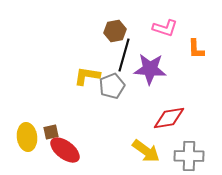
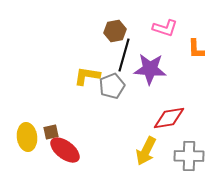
yellow arrow: rotated 80 degrees clockwise
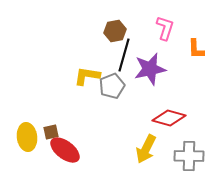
pink L-shape: rotated 90 degrees counterclockwise
purple star: rotated 16 degrees counterclockwise
red diamond: rotated 24 degrees clockwise
yellow arrow: moved 2 px up
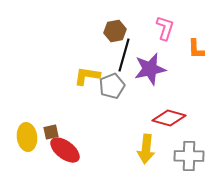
yellow arrow: rotated 20 degrees counterclockwise
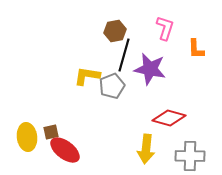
purple star: rotated 24 degrees clockwise
gray cross: moved 1 px right
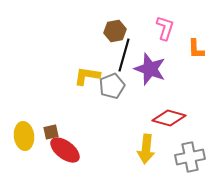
purple star: rotated 8 degrees clockwise
yellow ellipse: moved 3 px left, 1 px up
gray cross: moved 1 px down; rotated 12 degrees counterclockwise
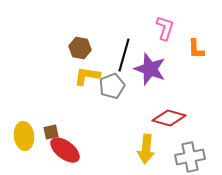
brown hexagon: moved 35 px left, 17 px down; rotated 20 degrees clockwise
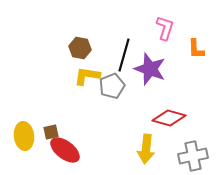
gray cross: moved 3 px right, 1 px up
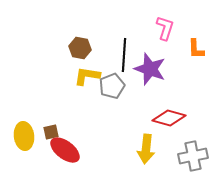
black line: rotated 12 degrees counterclockwise
